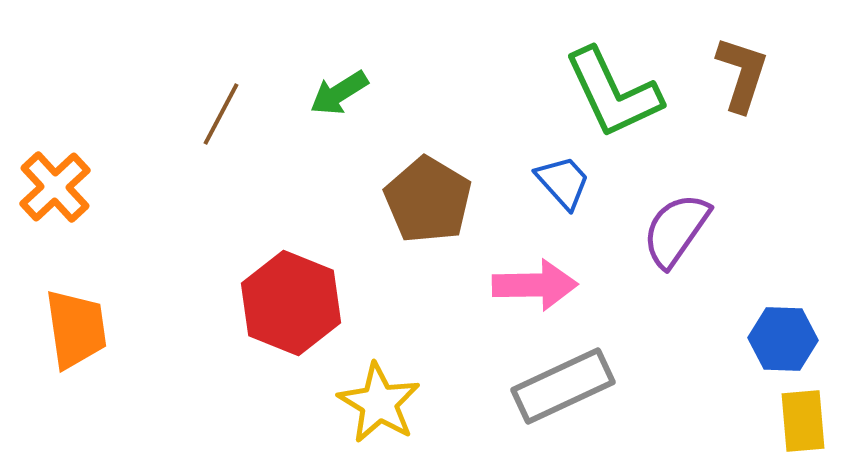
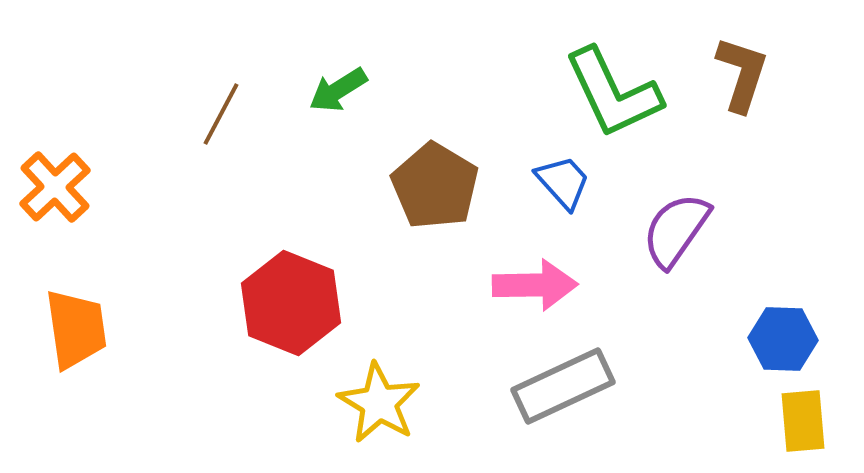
green arrow: moved 1 px left, 3 px up
brown pentagon: moved 7 px right, 14 px up
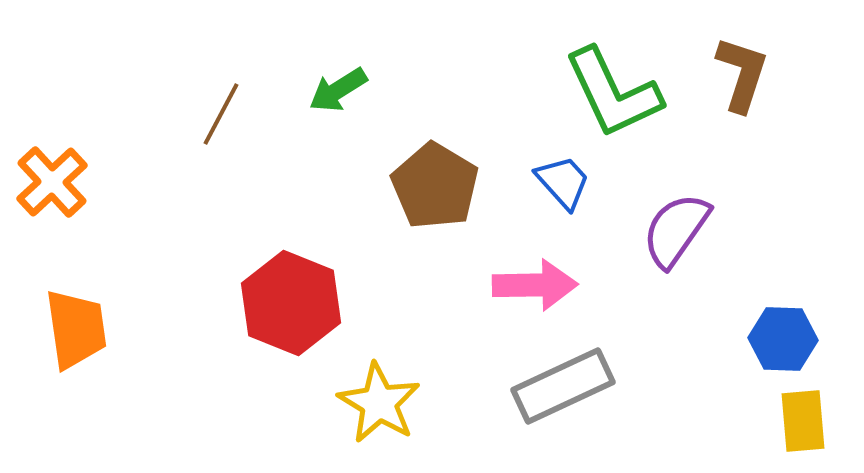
orange cross: moved 3 px left, 5 px up
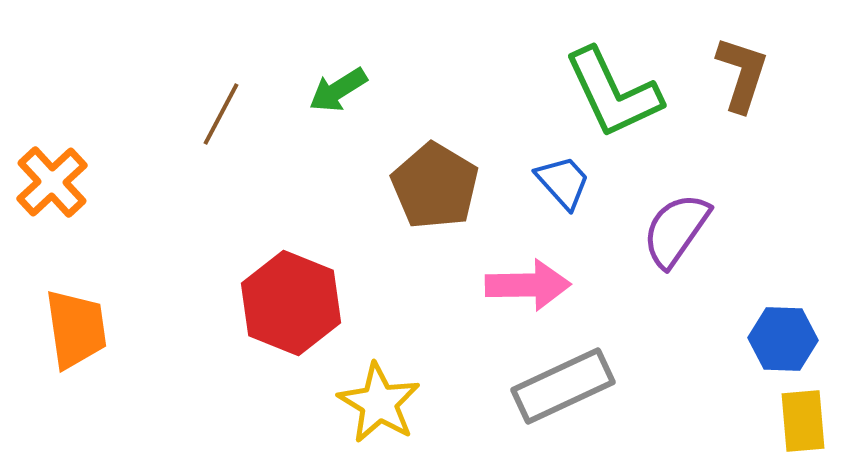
pink arrow: moved 7 px left
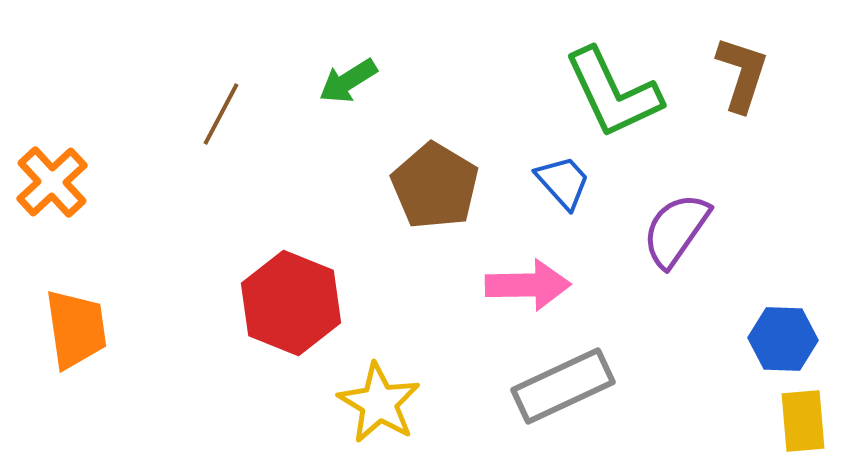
green arrow: moved 10 px right, 9 px up
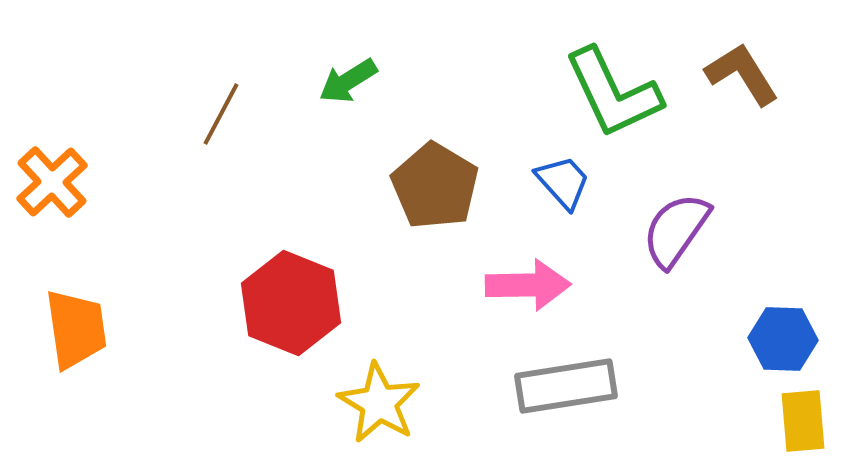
brown L-shape: rotated 50 degrees counterclockwise
gray rectangle: moved 3 px right; rotated 16 degrees clockwise
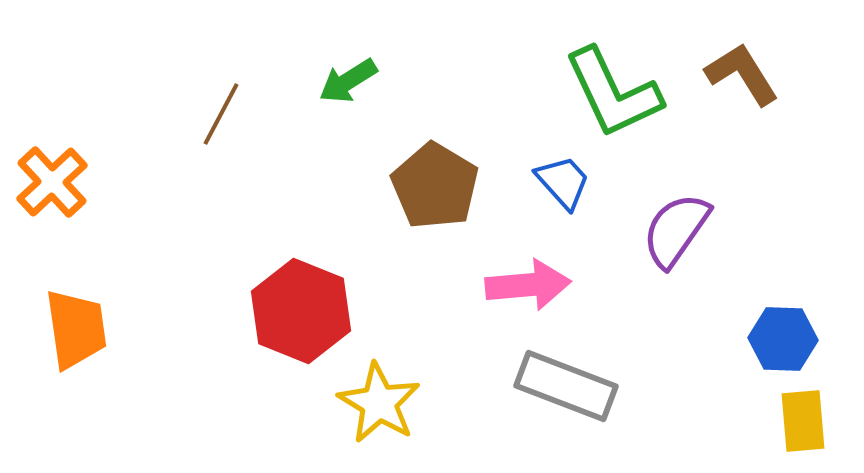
pink arrow: rotated 4 degrees counterclockwise
red hexagon: moved 10 px right, 8 px down
gray rectangle: rotated 30 degrees clockwise
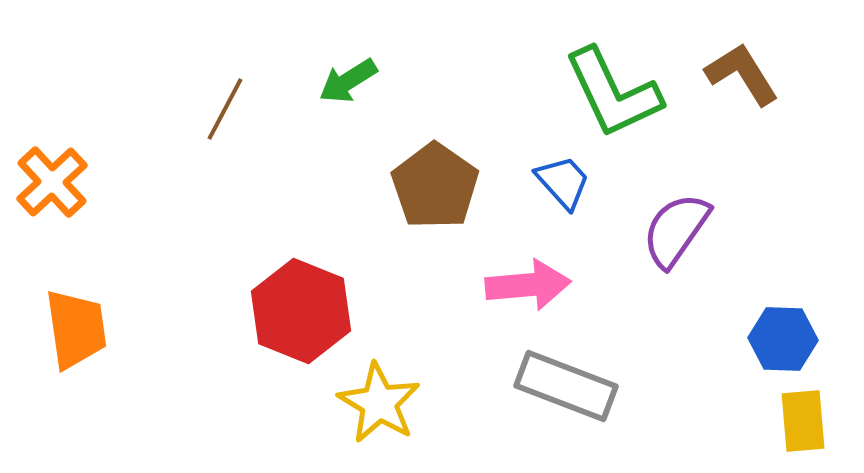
brown line: moved 4 px right, 5 px up
brown pentagon: rotated 4 degrees clockwise
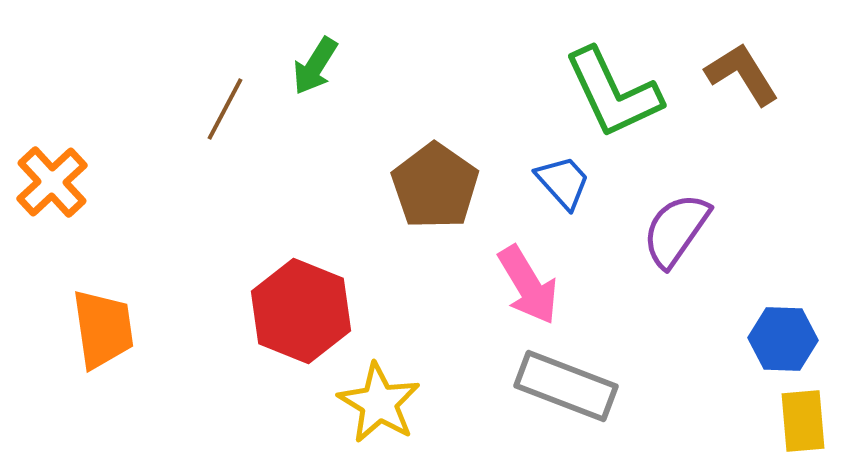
green arrow: moved 33 px left, 15 px up; rotated 26 degrees counterclockwise
pink arrow: rotated 64 degrees clockwise
orange trapezoid: moved 27 px right
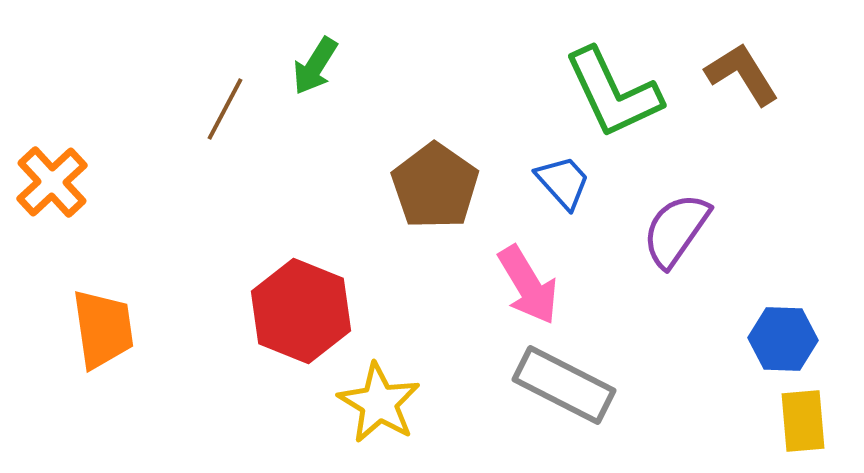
gray rectangle: moved 2 px left, 1 px up; rotated 6 degrees clockwise
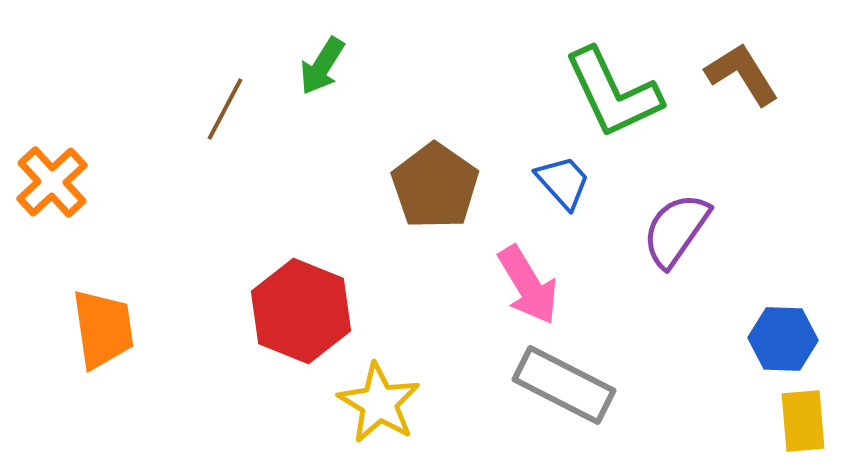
green arrow: moved 7 px right
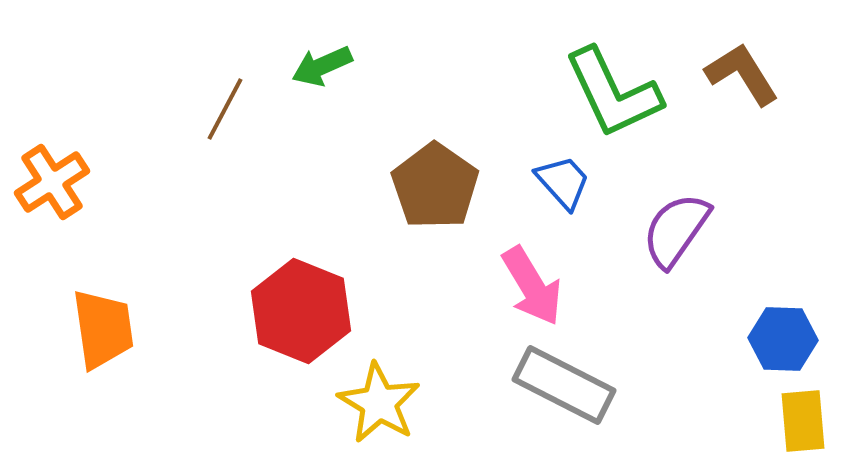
green arrow: rotated 34 degrees clockwise
orange cross: rotated 10 degrees clockwise
pink arrow: moved 4 px right, 1 px down
